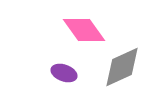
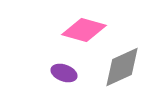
pink diamond: rotated 39 degrees counterclockwise
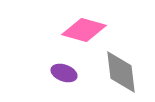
gray diamond: moved 1 px left, 5 px down; rotated 72 degrees counterclockwise
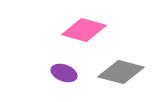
gray diamond: rotated 69 degrees counterclockwise
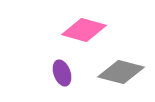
purple ellipse: moved 2 px left; rotated 50 degrees clockwise
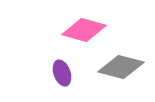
gray diamond: moved 5 px up
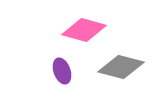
purple ellipse: moved 2 px up
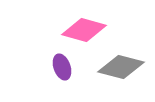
purple ellipse: moved 4 px up
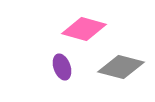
pink diamond: moved 1 px up
